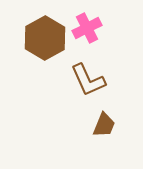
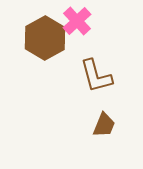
pink cross: moved 10 px left, 7 px up; rotated 16 degrees counterclockwise
brown L-shape: moved 8 px right, 4 px up; rotated 9 degrees clockwise
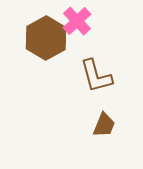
brown hexagon: moved 1 px right
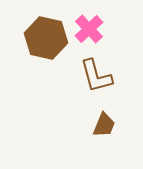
pink cross: moved 12 px right, 8 px down
brown hexagon: rotated 18 degrees counterclockwise
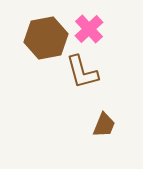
brown hexagon: rotated 24 degrees counterclockwise
brown L-shape: moved 14 px left, 4 px up
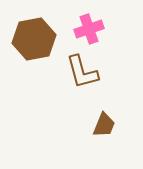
pink cross: rotated 24 degrees clockwise
brown hexagon: moved 12 px left, 1 px down
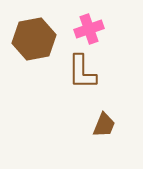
brown L-shape: rotated 15 degrees clockwise
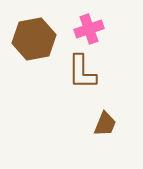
brown trapezoid: moved 1 px right, 1 px up
